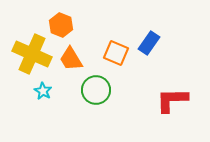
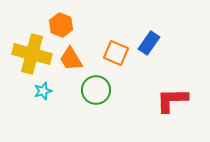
yellow cross: rotated 9 degrees counterclockwise
cyan star: rotated 24 degrees clockwise
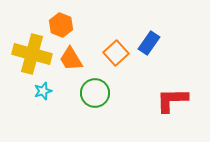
orange square: rotated 25 degrees clockwise
green circle: moved 1 px left, 3 px down
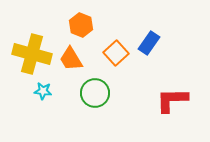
orange hexagon: moved 20 px right
cyan star: rotated 24 degrees clockwise
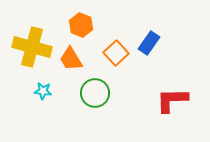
yellow cross: moved 7 px up
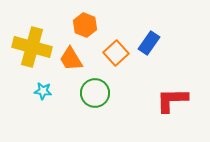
orange hexagon: moved 4 px right
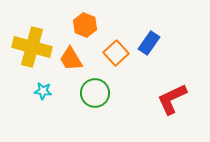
red L-shape: moved 1 px up; rotated 24 degrees counterclockwise
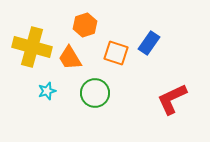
orange hexagon: rotated 20 degrees clockwise
orange square: rotated 30 degrees counterclockwise
orange trapezoid: moved 1 px left, 1 px up
cyan star: moved 4 px right; rotated 24 degrees counterclockwise
